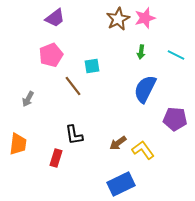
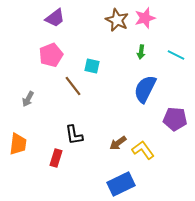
brown star: moved 1 px left, 1 px down; rotated 20 degrees counterclockwise
cyan square: rotated 21 degrees clockwise
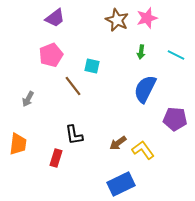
pink star: moved 2 px right
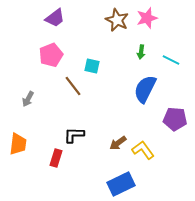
cyan line: moved 5 px left, 5 px down
black L-shape: rotated 100 degrees clockwise
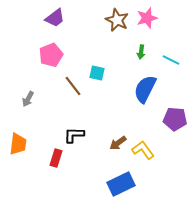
cyan square: moved 5 px right, 7 px down
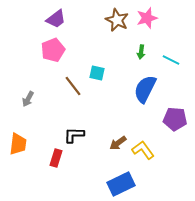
purple trapezoid: moved 1 px right, 1 px down
pink pentagon: moved 2 px right, 5 px up
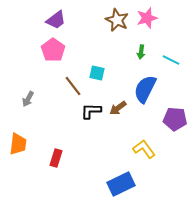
purple trapezoid: moved 1 px down
pink pentagon: rotated 15 degrees counterclockwise
black L-shape: moved 17 px right, 24 px up
brown arrow: moved 35 px up
yellow L-shape: moved 1 px right, 1 px up
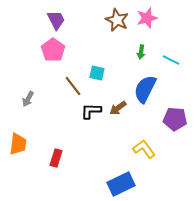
purple trapezoid: rotated 80 degrees counterclockwise
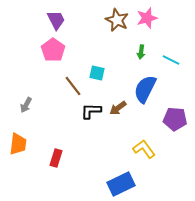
gray arrow: moved 2 px left, 6 px down
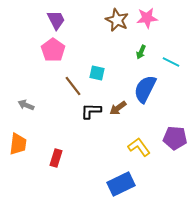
pink star: rotated 10 degrees clockwise
green arrow: rotated 16 degrees clockwise
cyan line: moved 2 px down
gray arrow: rotated 84 degrees clockwise
purple pentagon: moved 19 px down
yellow L-shape: moved 5 px left, 2 px up
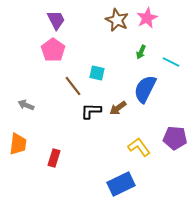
pink star: rotated 20 degrees counterclockwise
red rectangle: moved 2 px left
